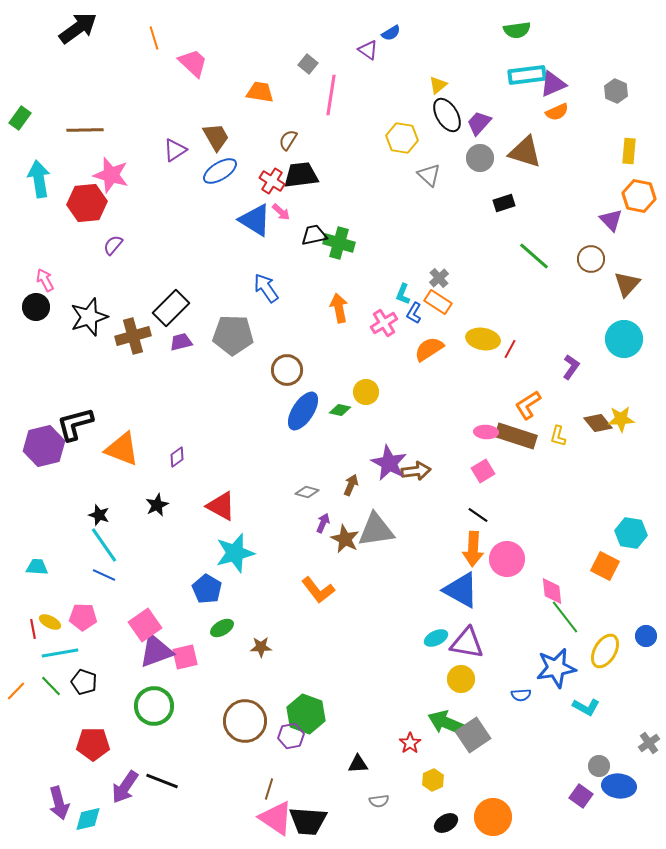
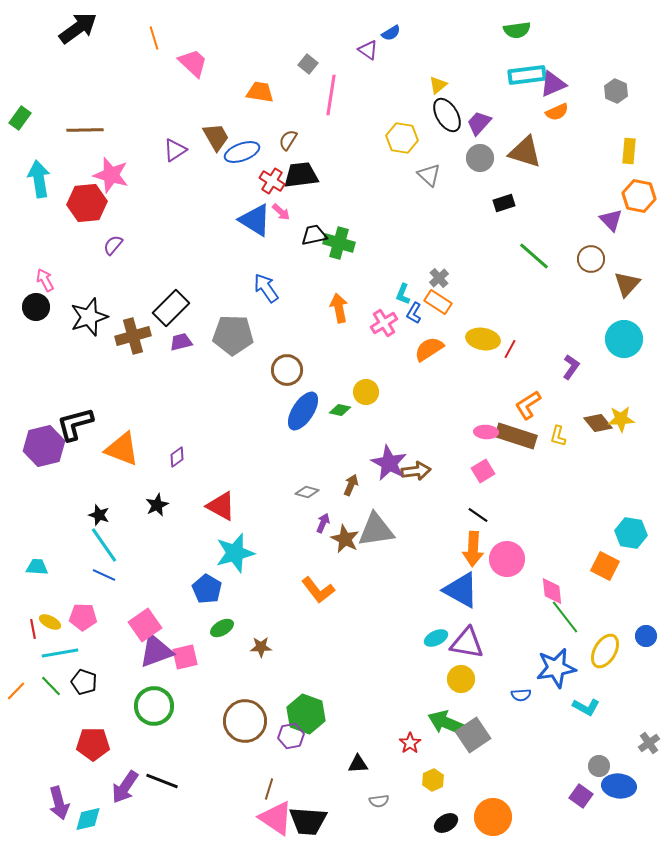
blue ellipse at (220, 171): moved 22 px right, 19 px up; rotated 12 degrees clockwise
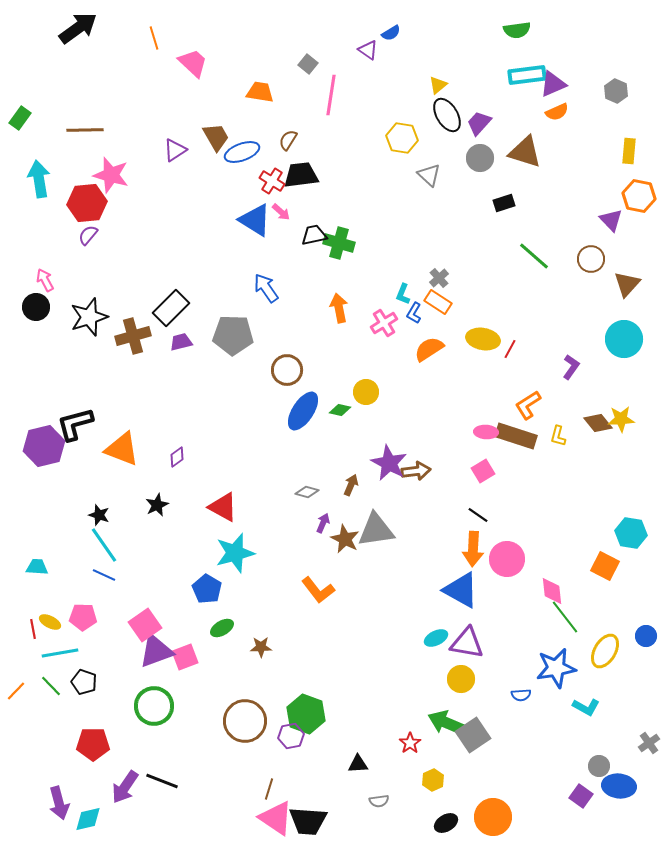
purple semicircle at (113, 245): moved 25 px left, 10 px up
red triangle at (221, 506): moved 2 px right, 1 px down
pink square at (185, 657): rotated 8 degrees counterclockwise
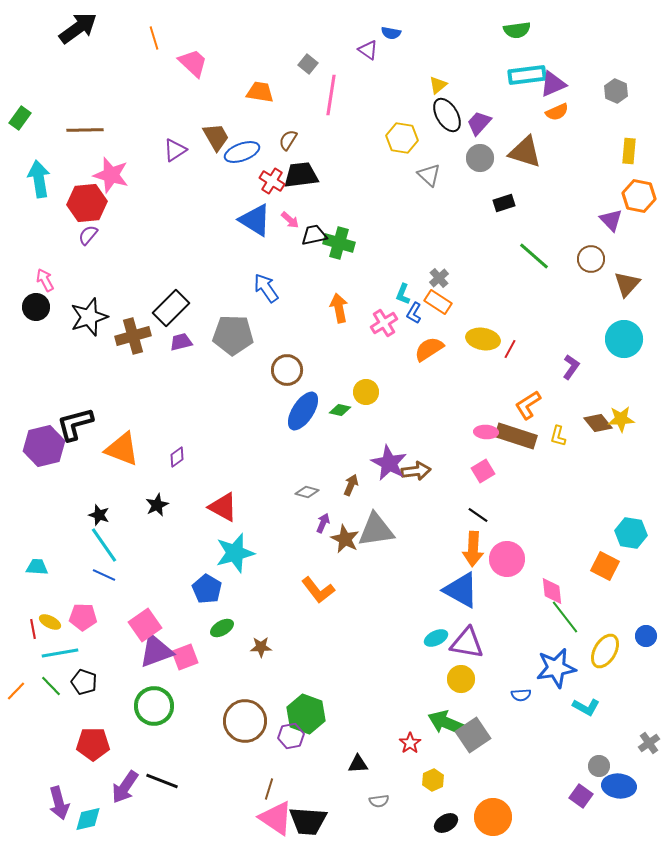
blue semicircle at (391, 33): rotated 42 degrees clockwise
pink arrow at (281, 212): moved 9 px right, 8 px down
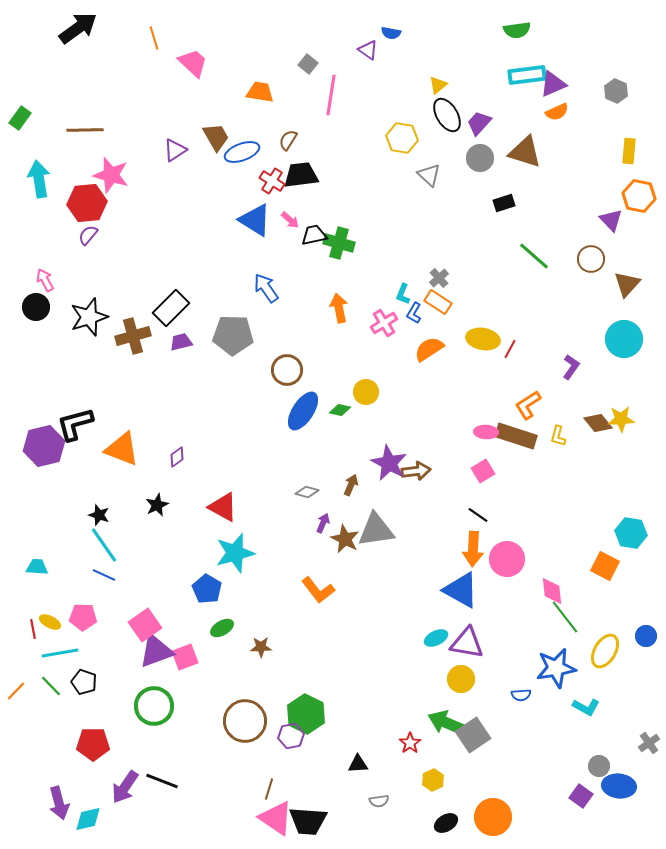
green hexagon at (306, 714): rotated 6 degrees clockwise
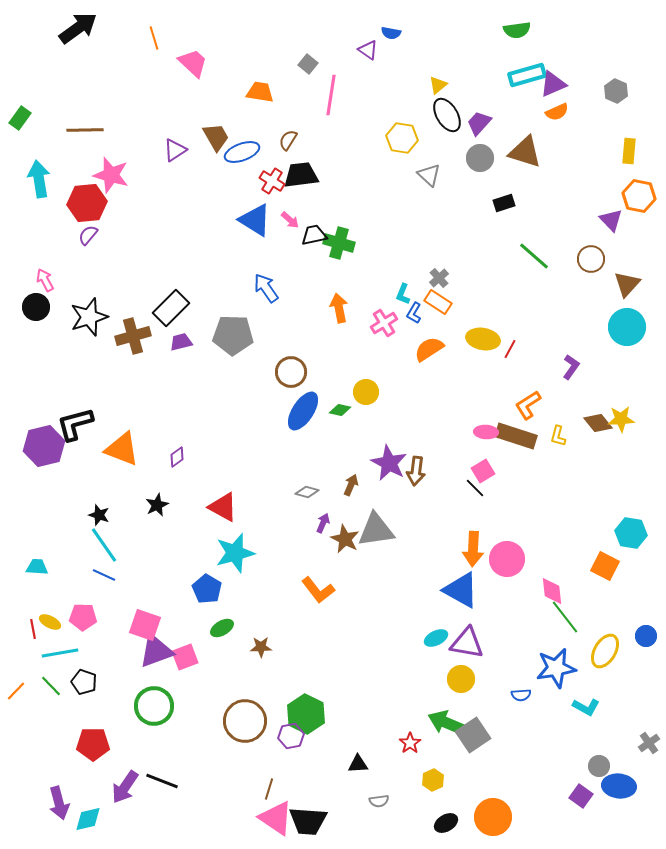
cyan rectangle at (527, 75): rotated 9 degrees counterclockwise
cyan circle at (624, 339): moved 3 px right, 12 px up
brown circle at (287, 370): moved 4 px right, 2 px down
brown arrow at (416, 471): rotated 104 degrees clockwise
black line at (478, 515): moved 3 px left, 27 px up; rotated 10 degrees clockwise
pink square at (145, 625): rotated 36 degrees counterclockwise
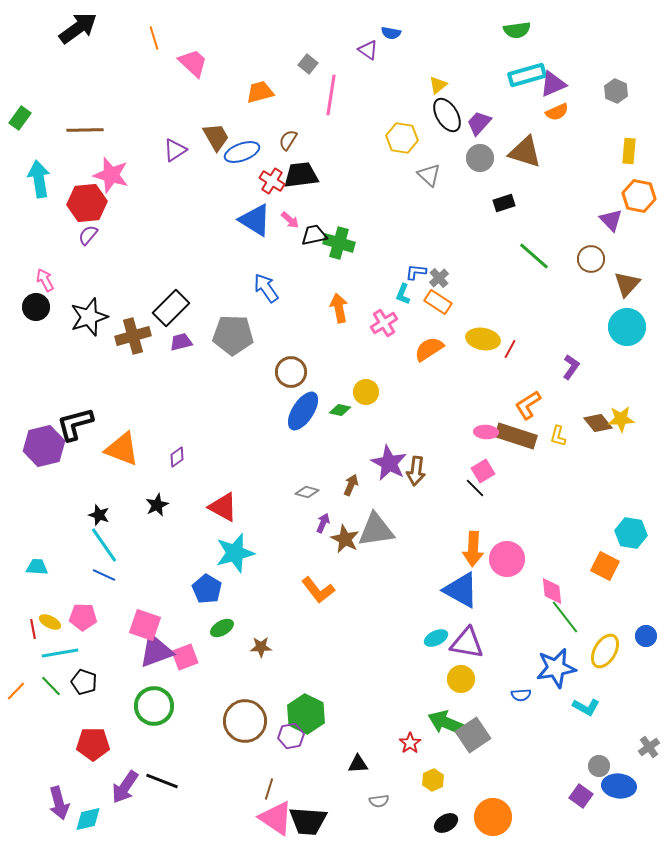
orange trapezoid at (260, 92): rotated 24 degrees counterclockwise
blue L-shape at (414, 313): moved 2 px right, 41 px up; rotated 65 degrees clockwise
gray cross at (649, 743): moved 4 px down
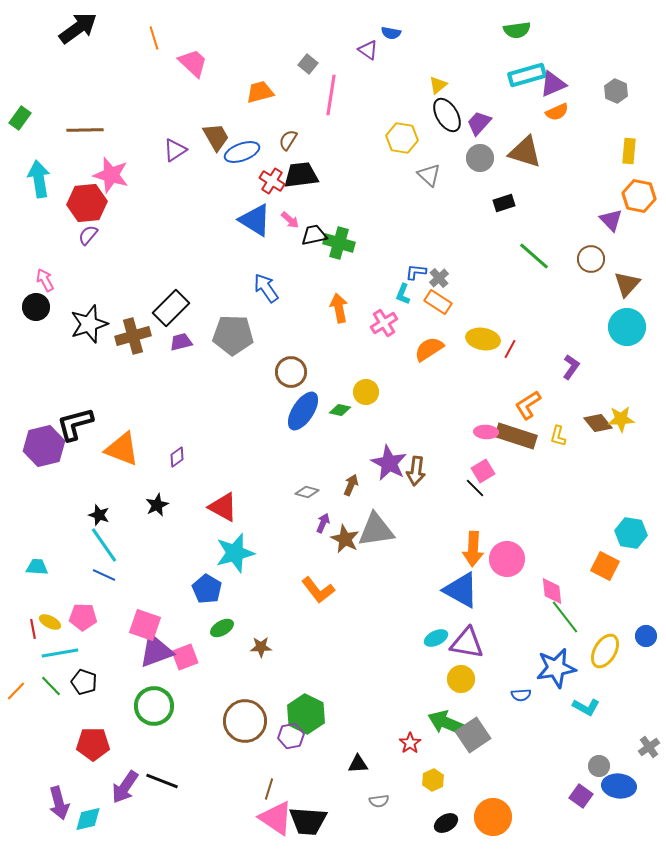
black star at (89, 317): moved 7 px down
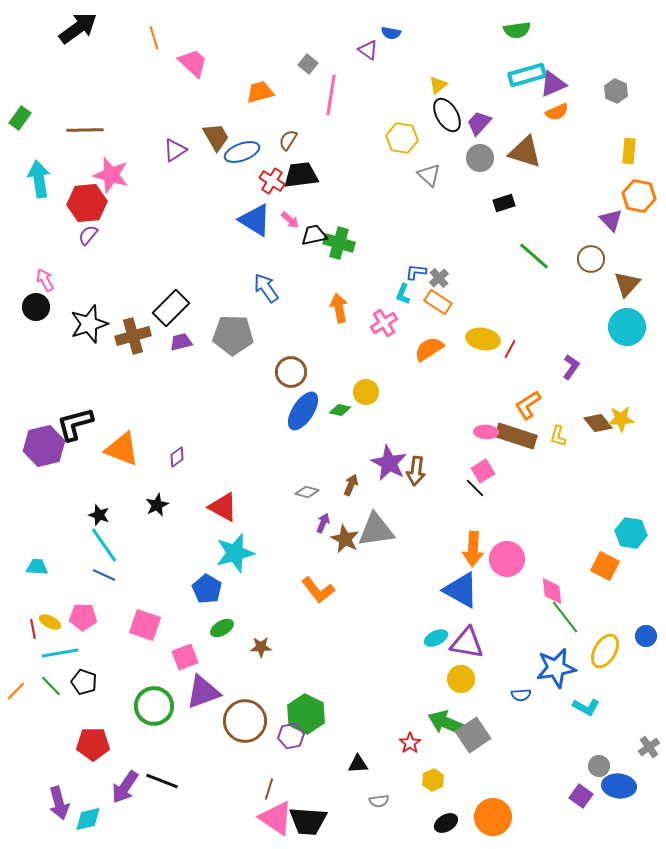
purple triangle at (156, 651): moved 47 px right, 41 px down
